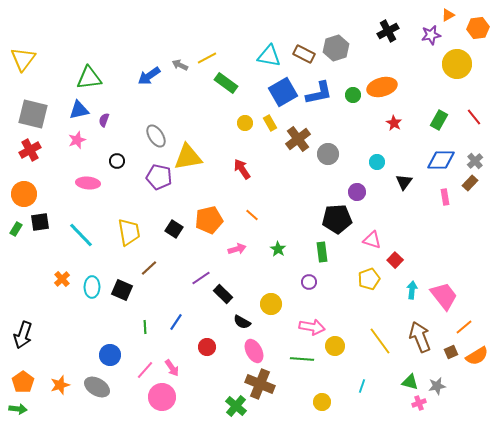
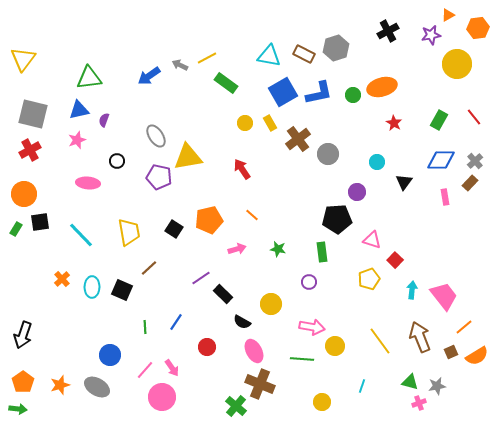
green star at (278, 249): rotated 21 degrees counterclockwise
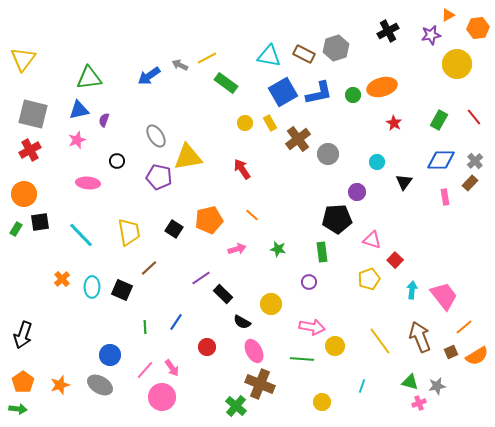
gray ellipse at (97, 387): moved 3 px right, 2 px up
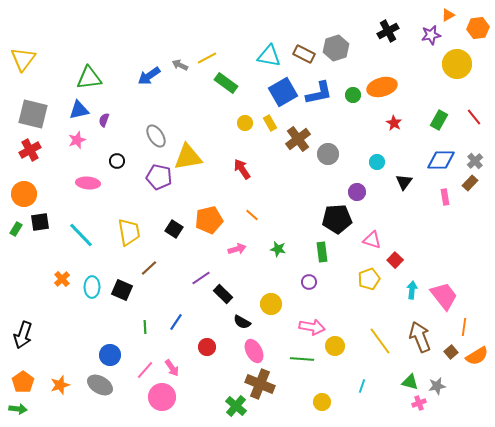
orange line at (464, 327): rotated 42 degrees counterclockwise
brown square at (451, 352): rotated 16 degrees counterclockwise
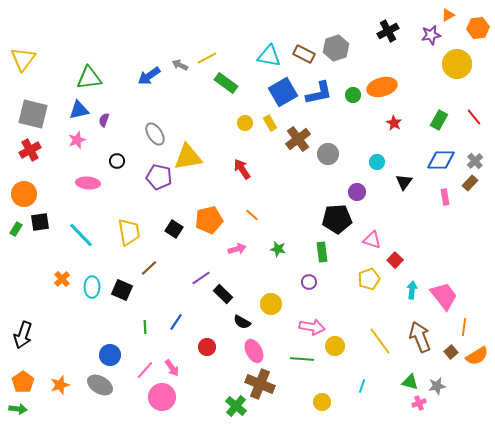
gray ellipse at (156, 136): moved 1 px left, 2 px up
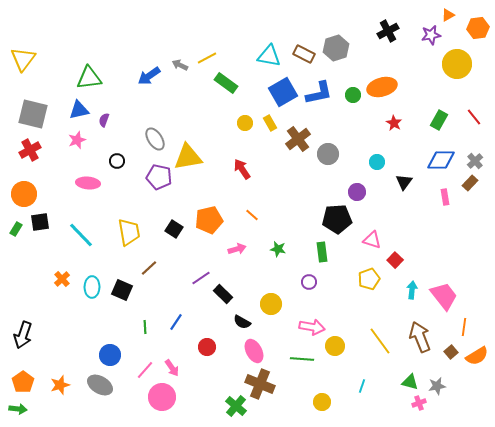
gray ellipse at (155, 134): moved 5 px down
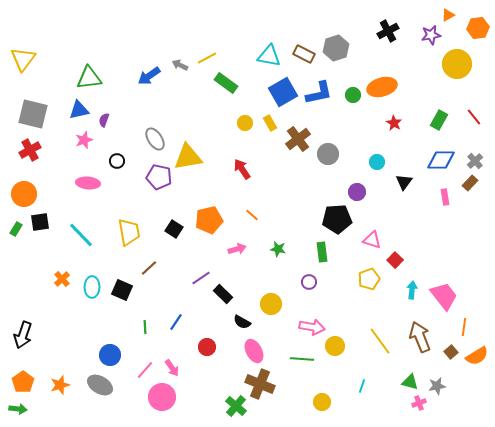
pink star at (77, 140): moved 7 px right
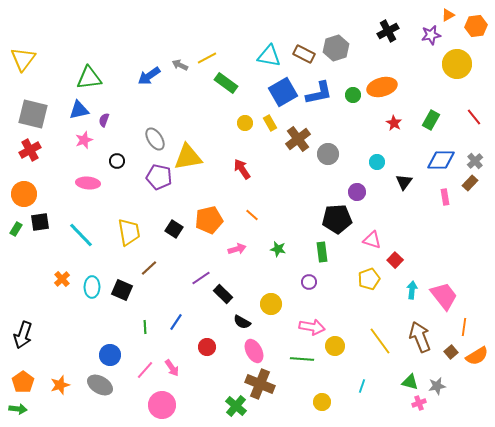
orange hexagon at (478, 28): moved 2 px left, 2 px up
green rectangle at (439, 120): moved 8 px left
pink circle at (162, 397): moved 8 px down
